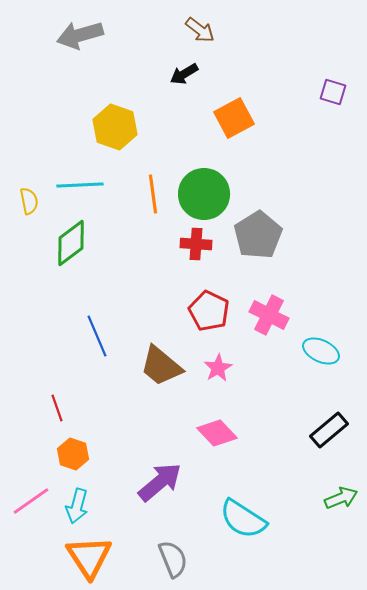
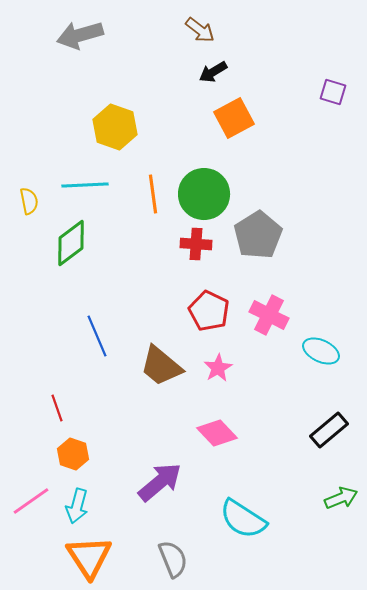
black arrow: moved 29 px right, 2 px up
cyan line: moved 5 px right
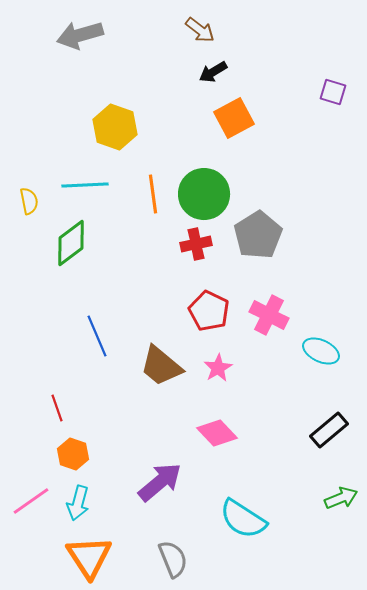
red cross: rotated 16 degrees counterclockwise
cyan arrow: moved 1 px right, 3 px up
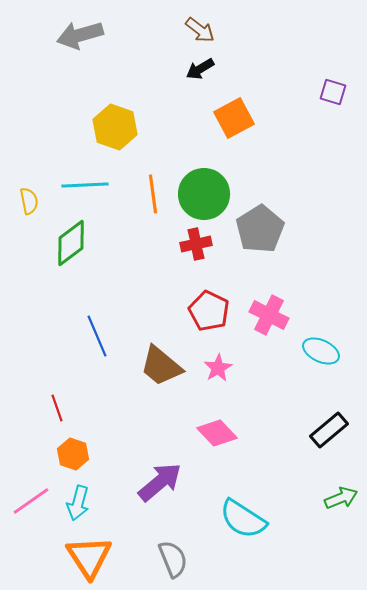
black arrow: moved 13 px left, 3 px up
gray pentagon: moved 2 px right, 6 px up
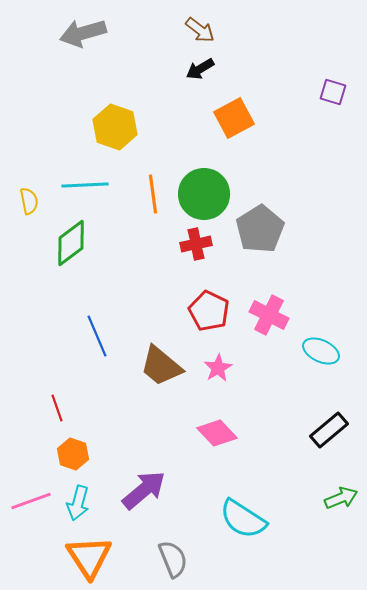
gray arrow: moved 3 px right, 2 px up
purple arrow: moved 16 px left, 8 px down
pink line: rotated 15 degrees clockwise
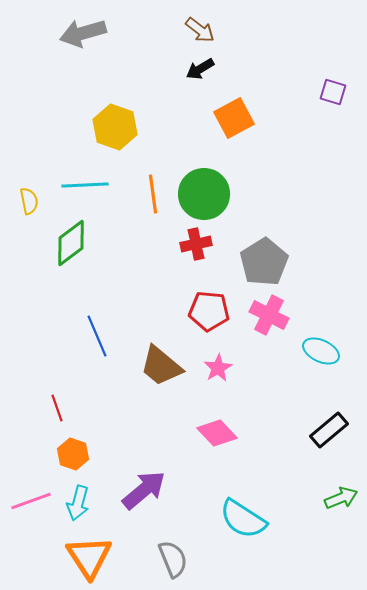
gray pentagon: moved 4 px right, 33 px down
red pentagon: rotated 21 degrees counterclockwise
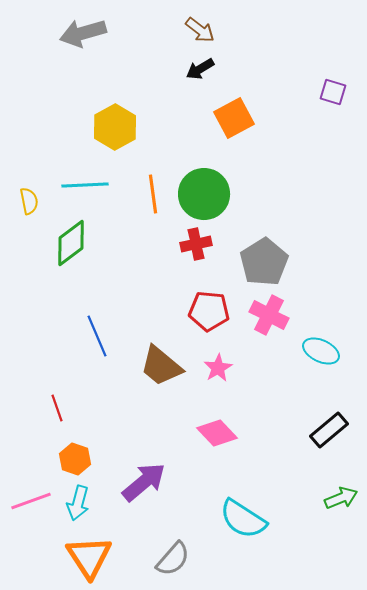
yellow hexagon: rotated 12 degrees clockwise
orange hexagon: moved 2 px right, 5 px down
purple arrow: moved 8 px up
gray semicircle: rotated 63 degrees clockwise
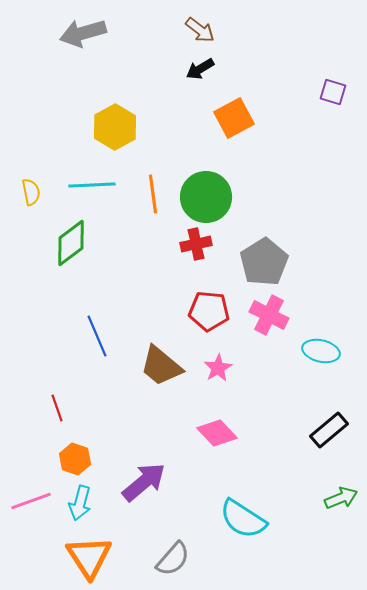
cyan line: moved 7 px right
green circle: moved 2 px right, 3 px down
yellow semicircle: moved 2 px right, 9 px up
cyan ellipse: rotated 12 degrees counterclockwise
cyan arrow: moved 2 px right
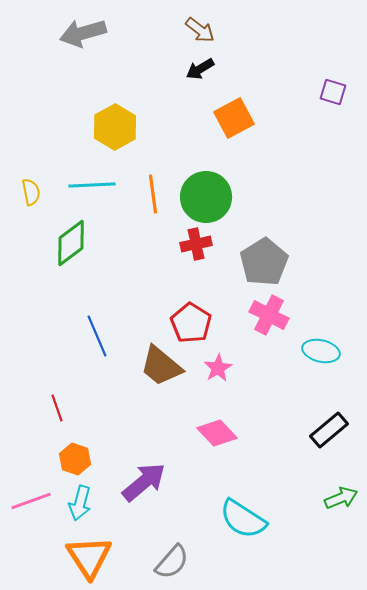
red pentagon: moved 18 px left, 12 px down; rotated 27 degrees clockwise
gray semicircle: moved 1 px left, 3 px down
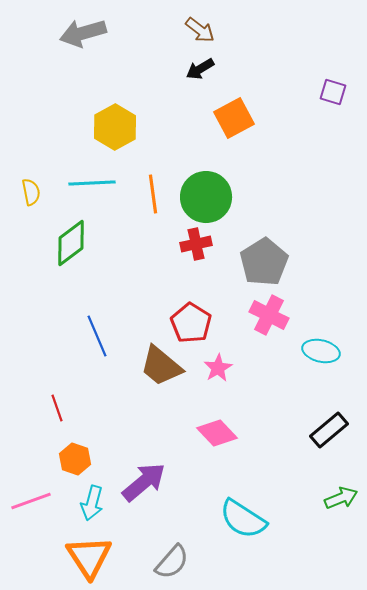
cyan line: moved 2 px up
cyan arrow: moved 12 px right
